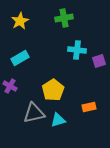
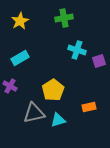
cyan cross: rotated 12 degrees clockwise
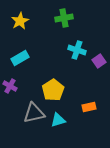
purple square: rotated 16 degrees counterclockwise
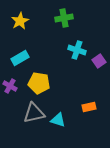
yellow pentagon: moved 14 px left, 7 px up; rotated 30 degrees counterclockwise
cyan triangle: rotated 35 degrees clockwise
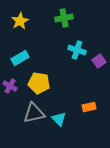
cyan triangle: moved 1 px right, 1 px up; rotated 28 degrees clockwise
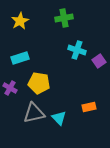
cyan rectangle: rotated 12 degrees clockwise
purple cross: moved 2 px down
cyan triangle: moved 1 px up
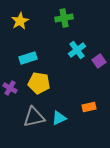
cyan cross: rotated 36 degrees clockwise
cyan rectangle: moved 8 px right
gray triangle: moved 4 px down
cyan triangle: rotated 49 degrees clockwise
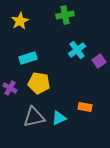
green cross: moved 1 px right, 3 px up
orange rectangle: moved 4 px left; rotated 24 degrees clockwise
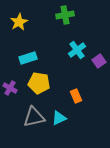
yellow star: moved 1 px left, 1 px down
orange rectangle: moved 9 px left, 11 px up; rotated 56 degrees clockwise
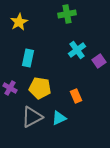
green cross: moved 2 px right, 1 px up
cyan rectangle: rotated 60 degrees counterclockwise
yellow pentagon: moved 1 px right, 5 px down
gray triangle: moved 2 px left; rotated 15 degrees counterclockwise
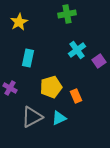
yellow pentagon: moved 11 px right, 1 px up; rotated 25 degrees counterclockwise
